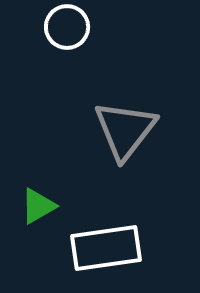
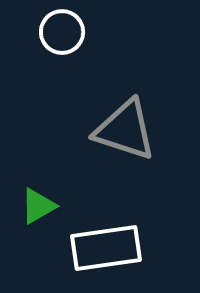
white circle: moved 5 px left, 5 px down
gray triangle: rotated 50 degrees counterclockwise
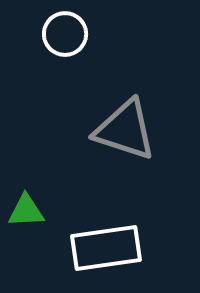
white circle: moved 3 px right, 2 px down
green triangle: moved 12 px left, 5 px down; rotated 27 degrees clockwise
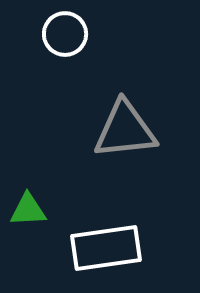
gray triangle: rotated 24 degrees counterclockwise
green triangle: moved 2 px right, 1 px up
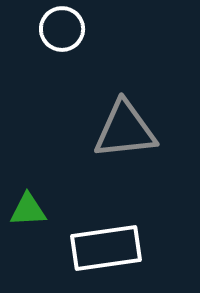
white circle: moved 3 px left, 5 px up
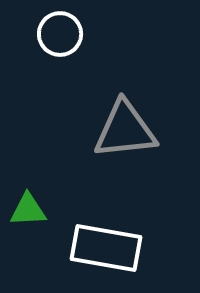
white circle: moved 2 px left, 5 px down
white rectangle: rotated 18 degrees clockwise
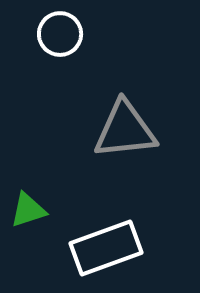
green triangle: rotated 15 degrees counterclockwise
white rectangle: rotated 30 degrees counterclockwise
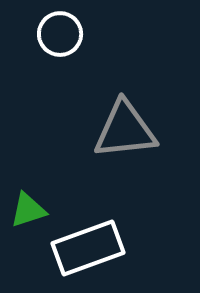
white rectangle: moved 18 px left
